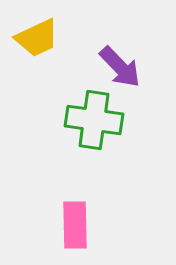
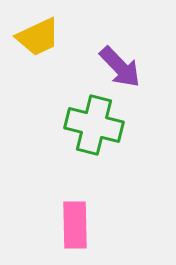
yellow trapezoid: moved 1 px right, 1 px up
green cross: moved 5 px down; rotated 6 degrees clockwise
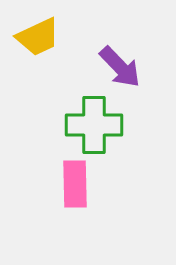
green cross: rotated 14 degrees counterclockwise
pink rectangle: moved 41 px up
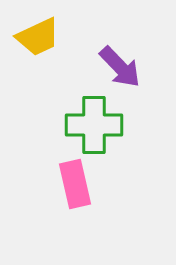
pink rectangle: rotated 12 degrees counterclockwise
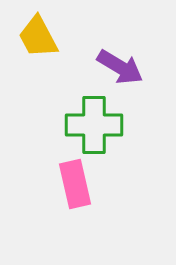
yellow trapezoid: rotated 87 degrees clockwise
purple arrow: rotated 15 degrees counterclockwise
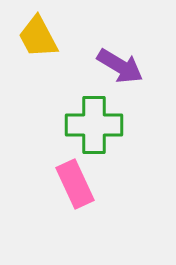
purple arrow: moved 1 px up
pink rectangle: rotated 12 degrees counterclockwise
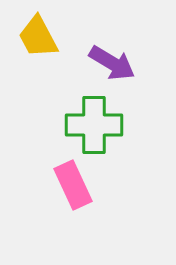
purple arrow: moved 8 px left, 3 px up
pink rectangle: moved 2 px left, 1 px down
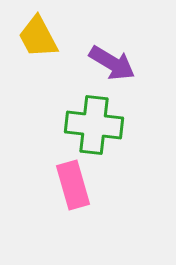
green cross: rotated 6 degrees clockwise
pink rectangle: rotated 9 degrees clockwise
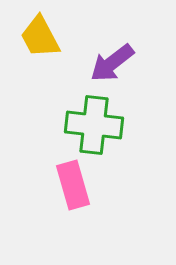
yellow trapezoid: moved 2 px right
purple arrow: rotated 111 degrees clockwise
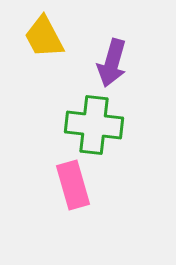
yellow trapezoid: moved 4 px right
purple arrow: rotated 36 degrees counterclockwise
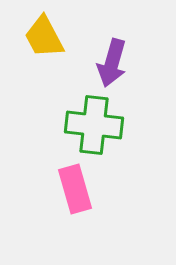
pink rectangle: moved 2 px right, 4 px down
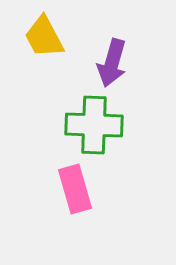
green cross: rotated 4 degrees counterclockwise
